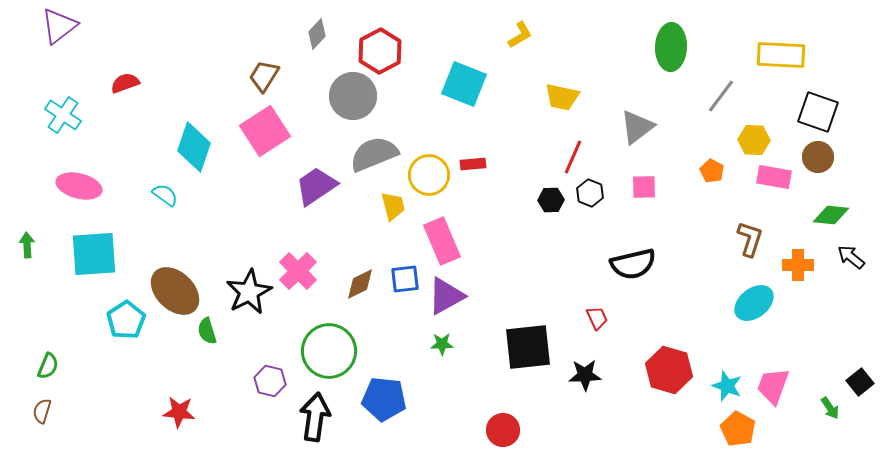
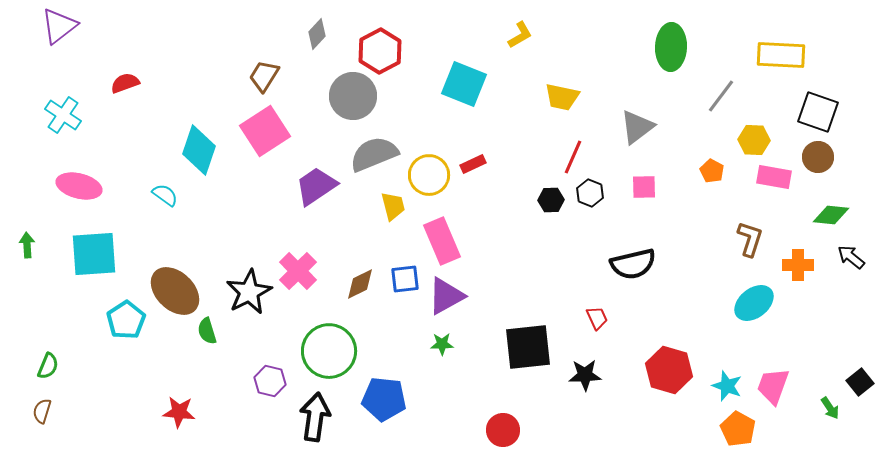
cyan diamond at (194, 147): moved 5 px right, 3 px down
red rectangle at (473, 164): rotated 20 degrees counterclockwise
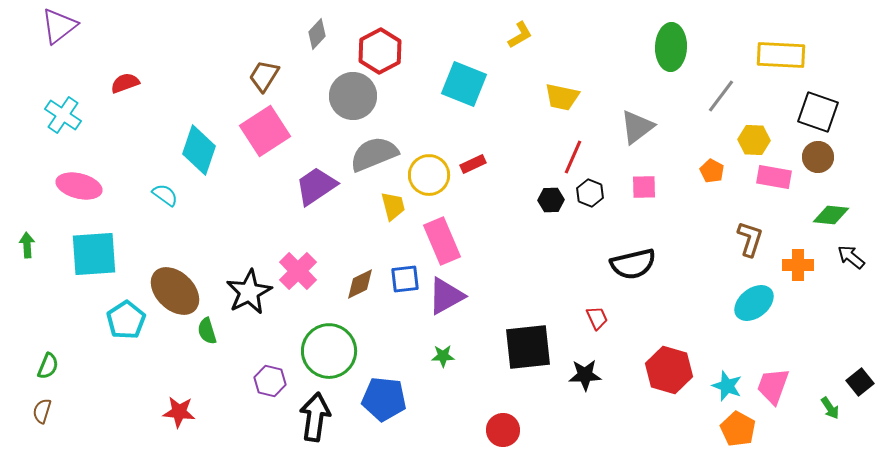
green star at (442, 344): moved 1 px right, 12 px down
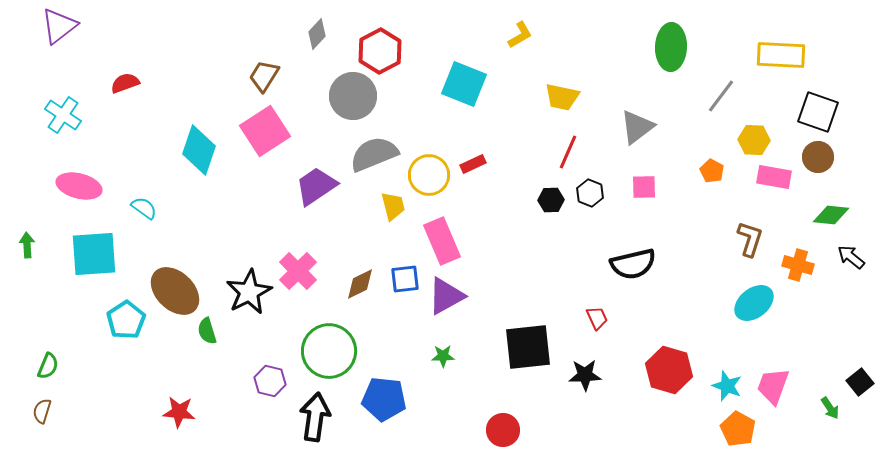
red line at (573, 157): moved 5 px left, 5 px up
cyan semicircle at (165, 195): moved 21 px left, 13 px down
orange cross at (798, 265): rotated 16 degrees clockwise
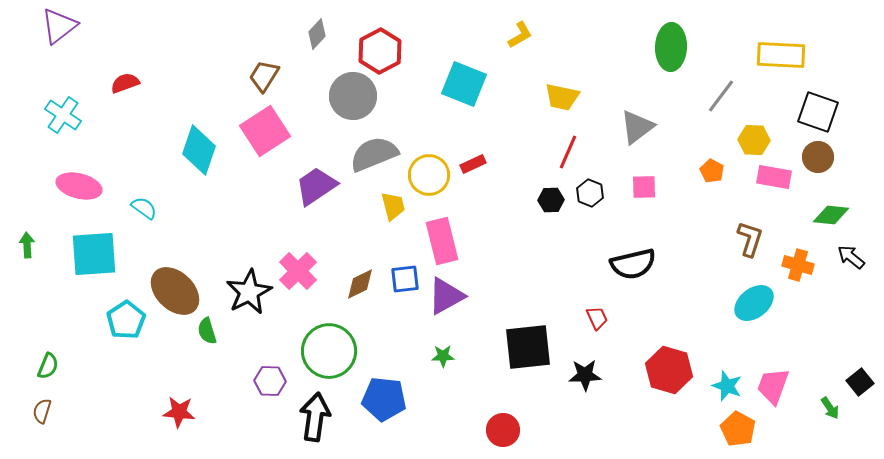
pink rectangle at (442, 241): rotated 9 degrees clockwise
purple hexagon at (270, 381): rotated 12 degrees counterclockwise
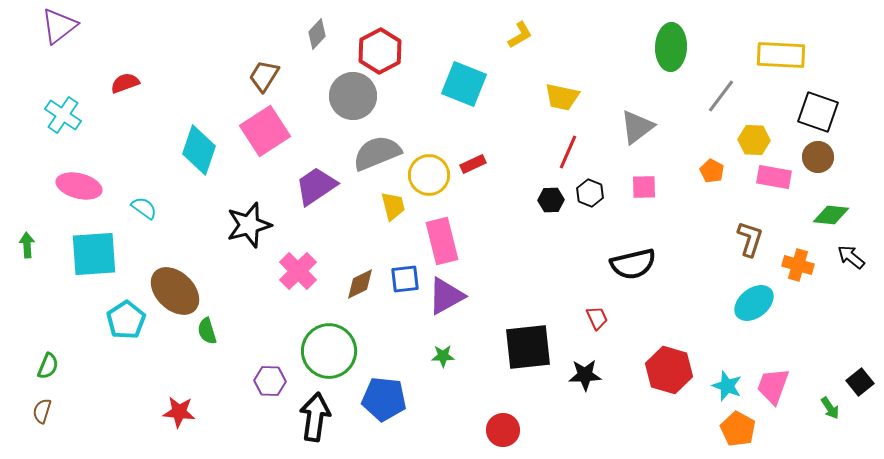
gray semicircle at (374, 154): moved 3 px right, 1 px up
black star at (249, 292): moved 67 px up; rotated 12 degrees clockwise
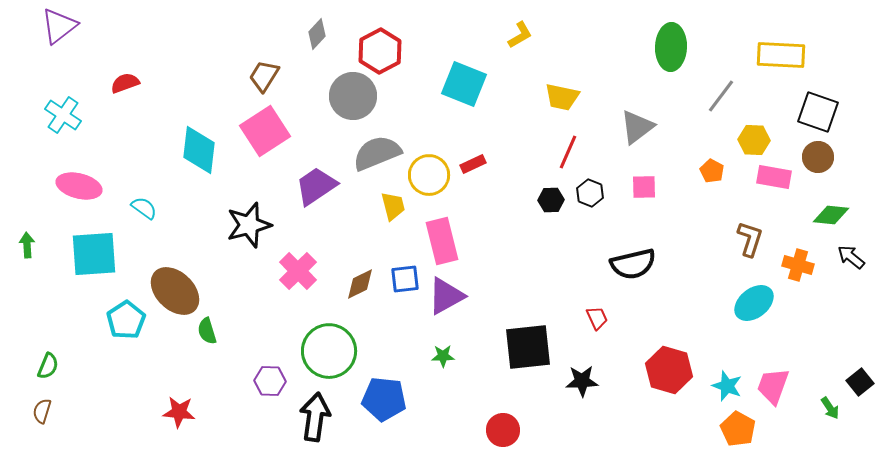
cyan diamond at (199, 150): rotated 12 degrees counterclockwise
black star at (585, 375): moved 3 px left, 6 px down
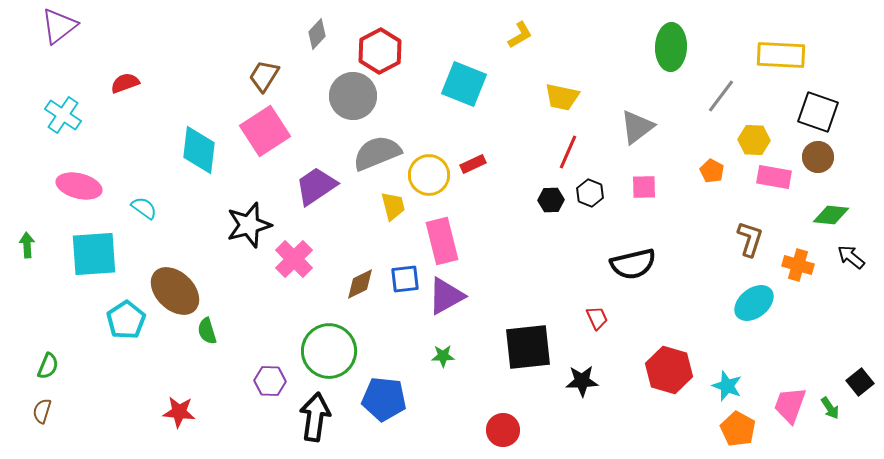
pink cross at (298, 271): moved 4 px left, 12 px up
pink trapezoid at (773, 386): moved 17 px right, 19 px down
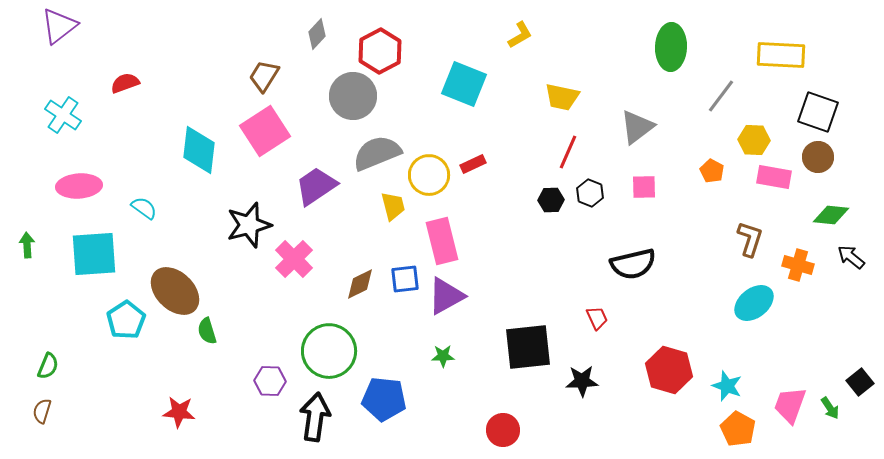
pink ellipse at (79, 186): rotated 18 degrees counterclockwise
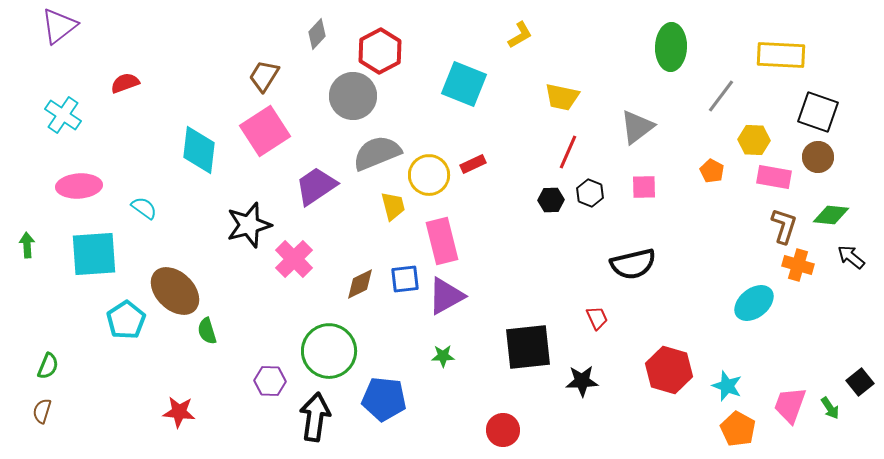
brown L-shape at (750, 239): moved 34 px right, 13 px up
